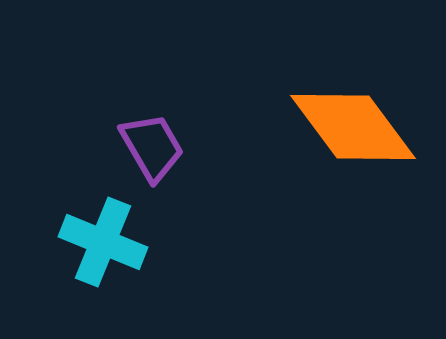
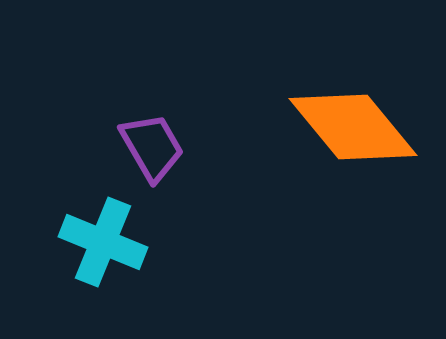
orange diamond: rotated 3 degrees counterclockwise
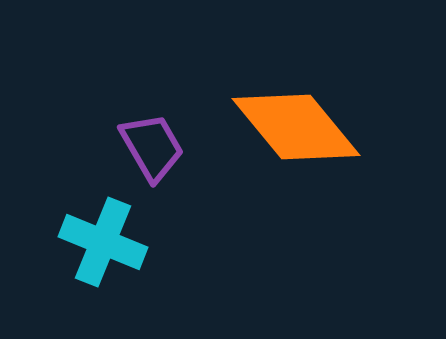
orange diamond: moved 57 px left
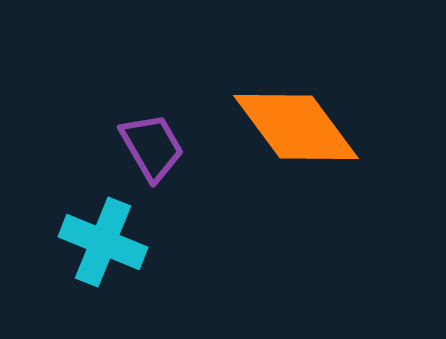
orange diamond: rotated 3 degrees clockwise
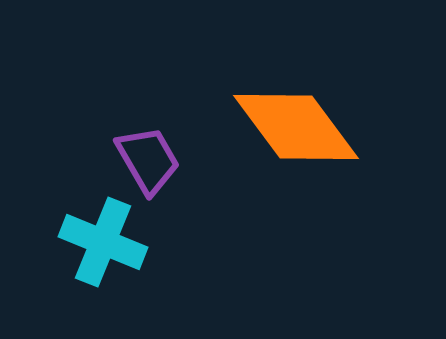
purple trapezoid: moved 4 px left, 13 px down
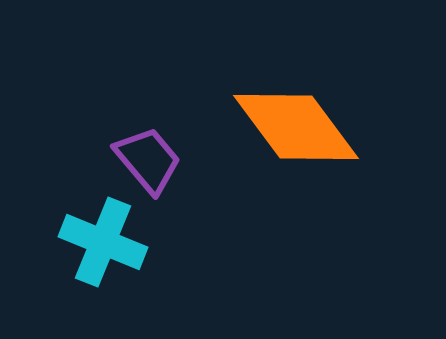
purple trapezoid: rotated 10 degrees counterclockwise
